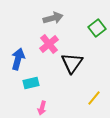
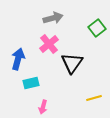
yellow line: rotated 35 degrees clockwise
pink arrow: moved 1 px right, 1 px up
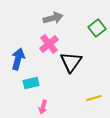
black triangle: moved 1 px left, 1 px up
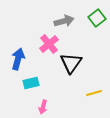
gray arrow: moved 11 px right, 3 px down
green square: moved 10 px up
black triangle: moved 1 px down
yellow line: moved 5 px up
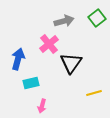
pink arrow: moved 1 px left, 1 px up
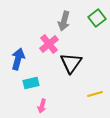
gray arrow: rotated 120 degrees clockwise
yellow line: moved 1 px right, 1 px down
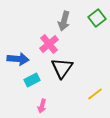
blue arrow: rotated 80 degrees clockwise
black triangle: moved 9 px left, 5 px down
cyan rectangle: moved 1 px right, 3 px up; rotated 14 degrees counterclockwise
yellow line: rotated 21 degrees counterclockwise
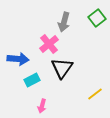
gray arrow: moved 1 px down
